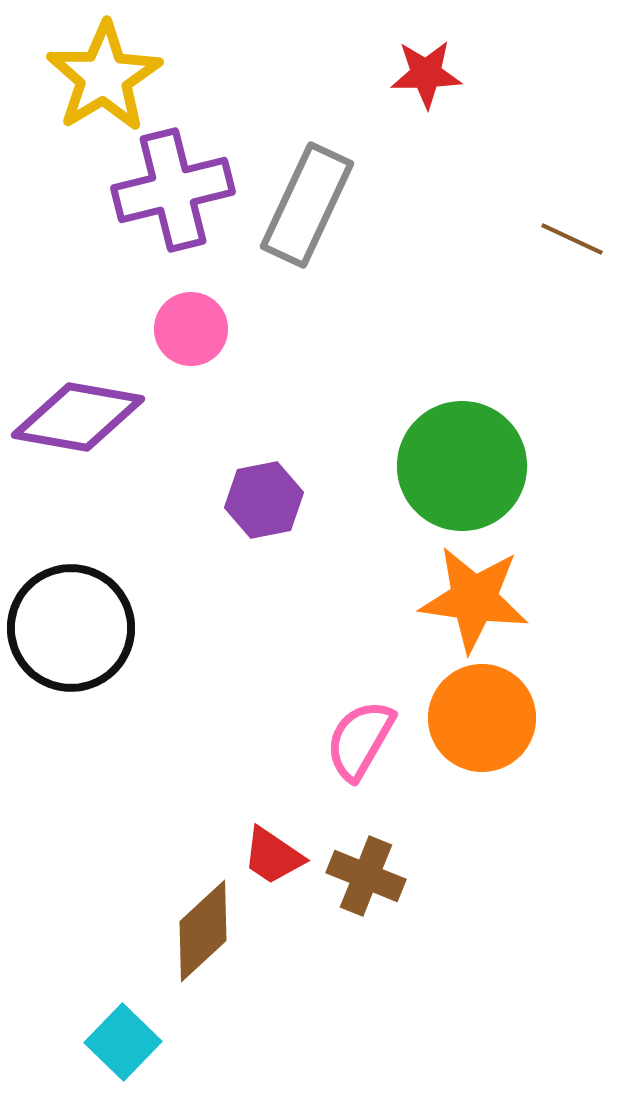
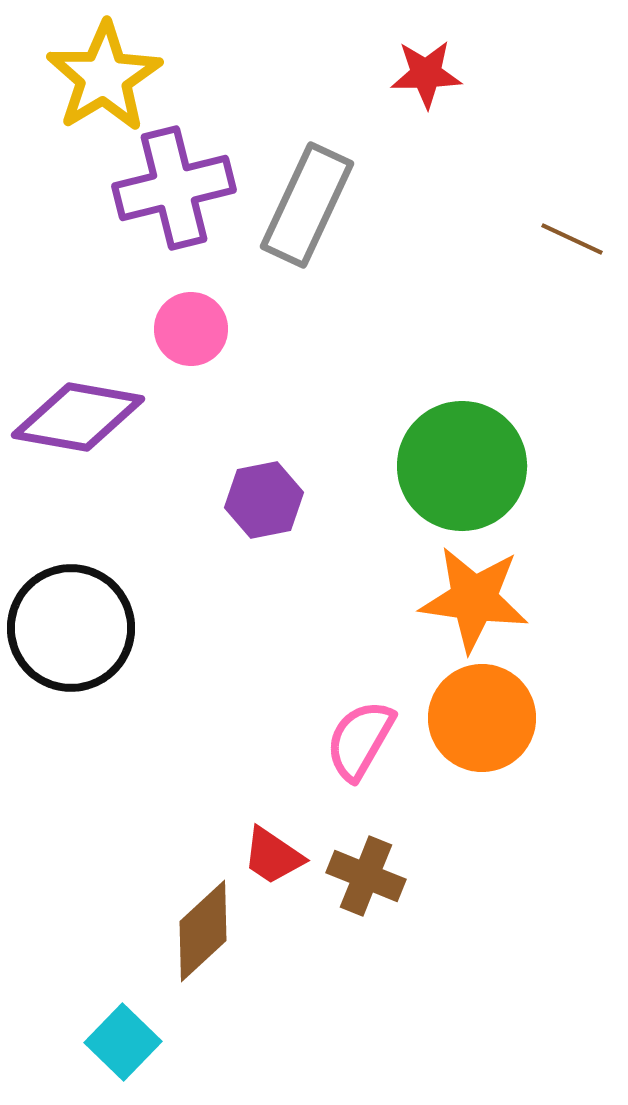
purple cross: moved 1 px right, 2 px up
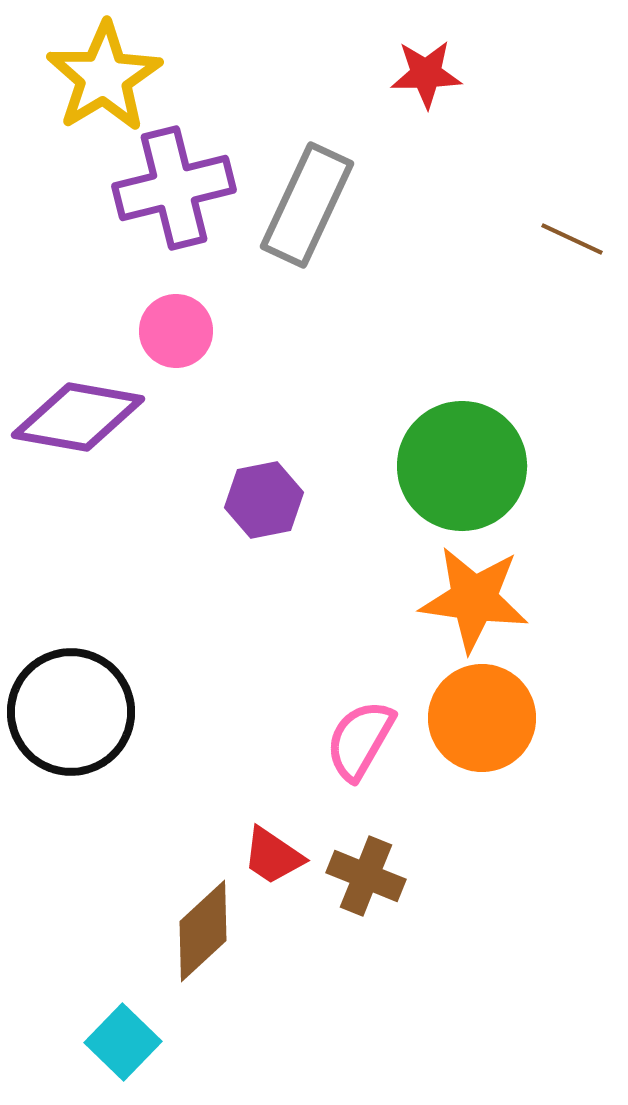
pink circle: moved 15 px left, 2 px down
black circle: moved 84 px down
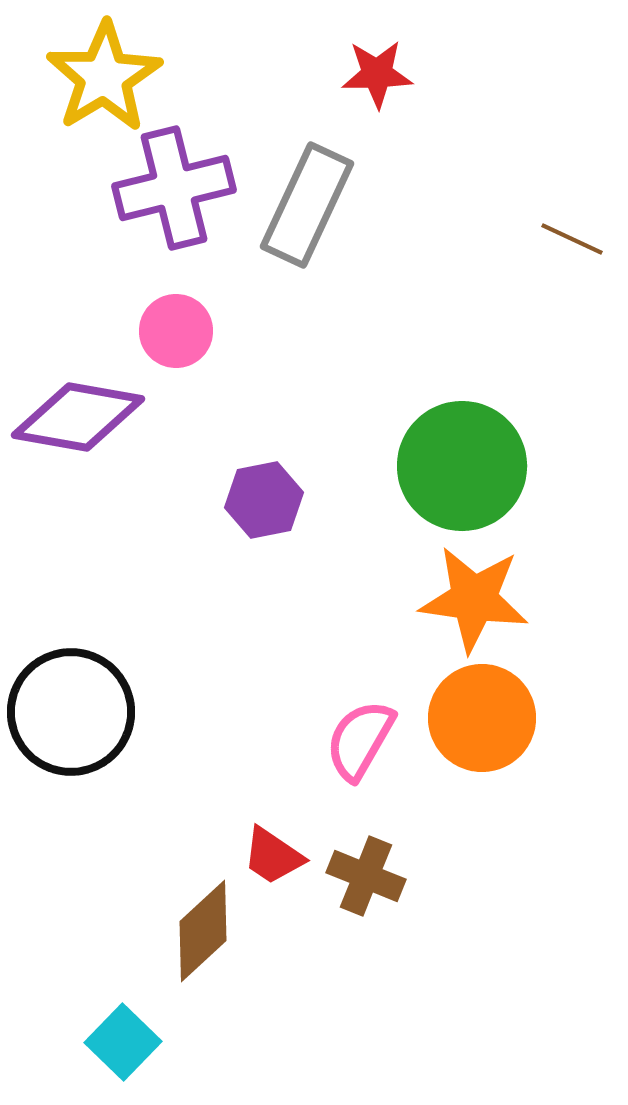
red star: moved 49 px left
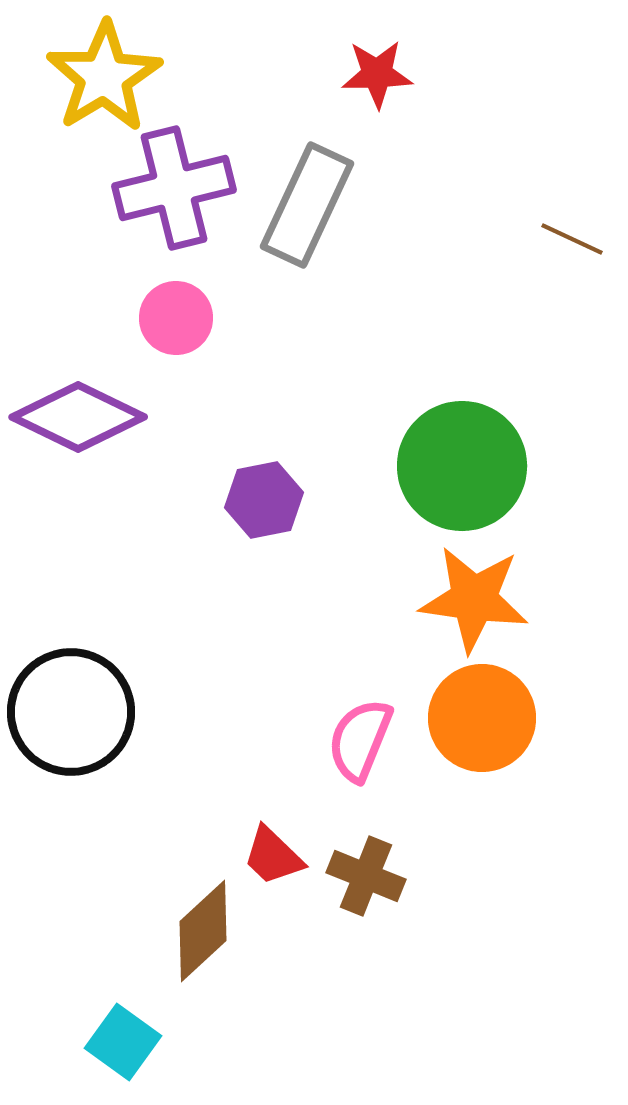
pink circle: moved 13 px up
purple diamond: rotated 16 degrees clockwise
pink semicircle: rotated 8 degrees counterclockwise
red trapezoid: rotated 10 degrees clockwise
cyan square: rotated 8 degrees counterclockwise
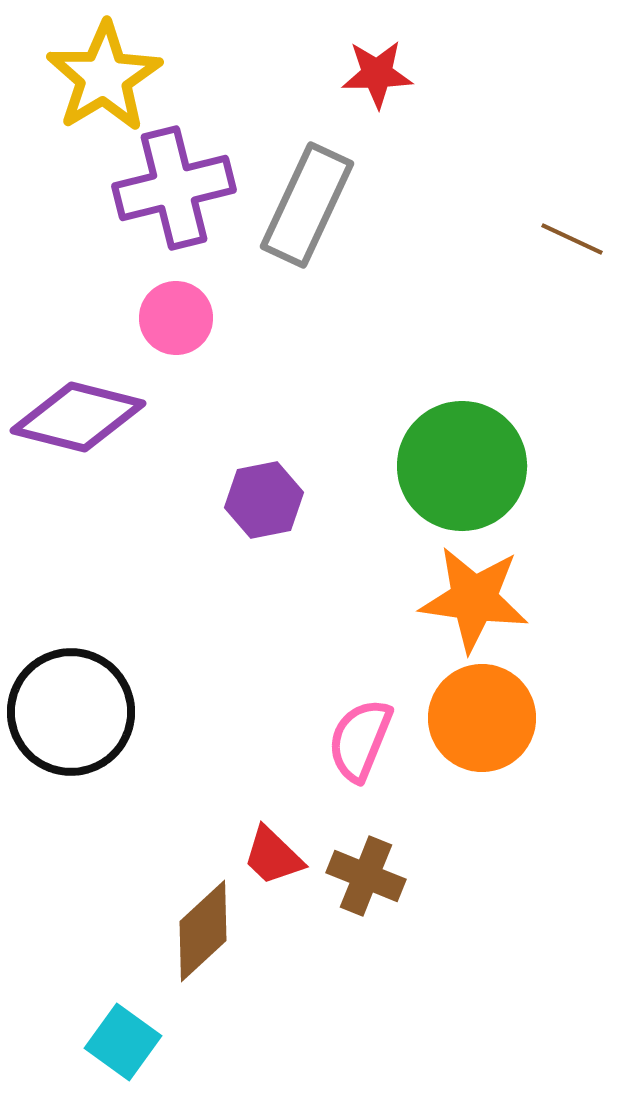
purple diamond: rotated 12 degrees counterclockwise
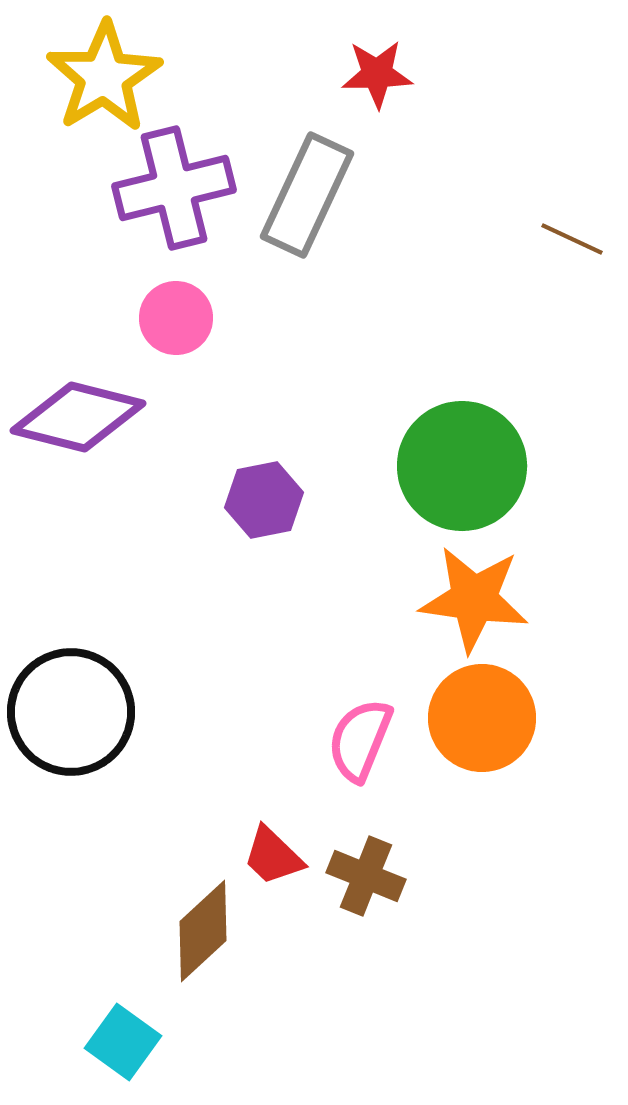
gray rectangle: moved 10 px up
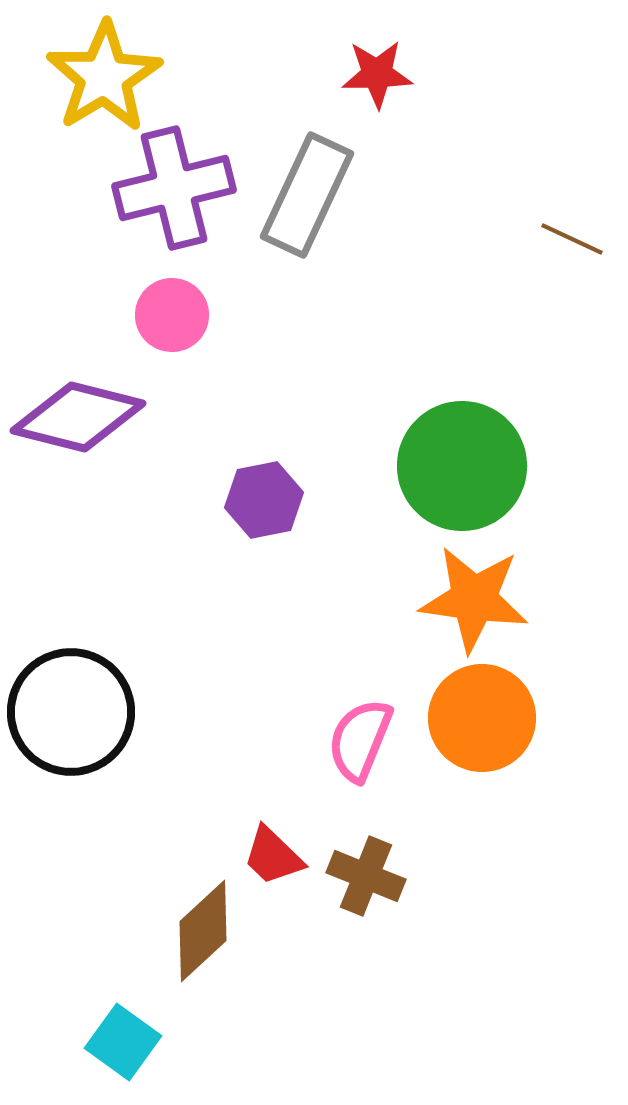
pink circle: moved 4 px left, 3 px up
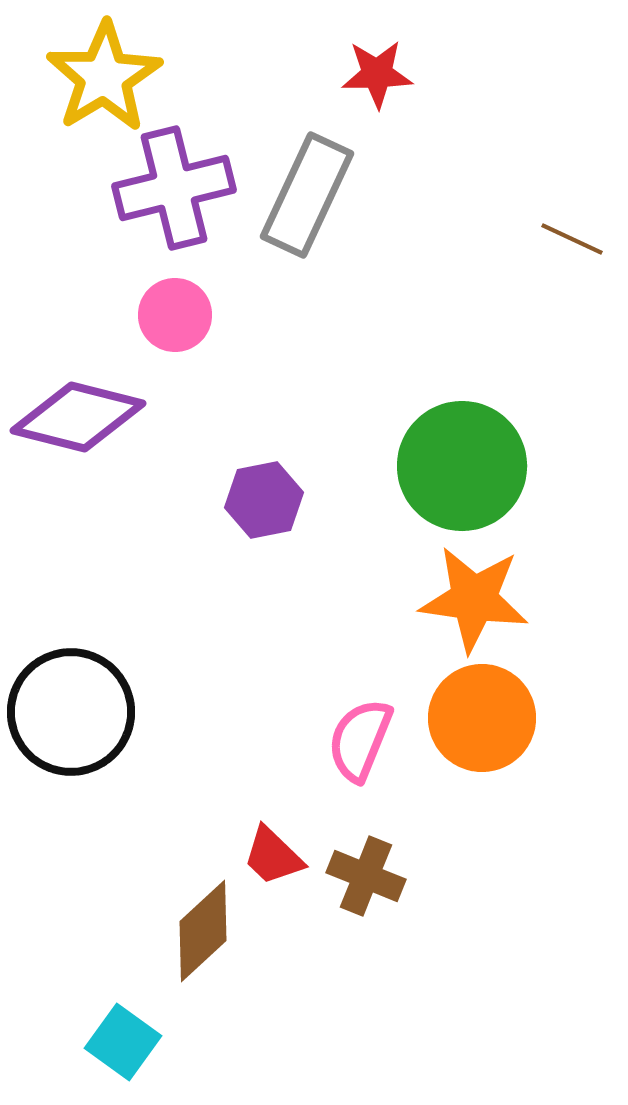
pink circle: moved 3 px right
